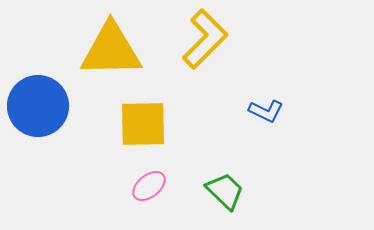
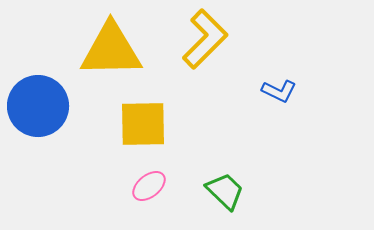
blue L-shape: moved 13 px right, 20 px up
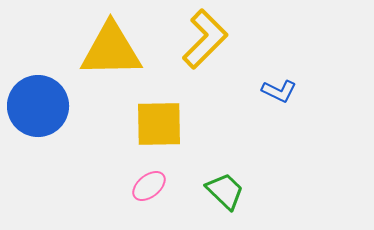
yellow square: moved 16 px right
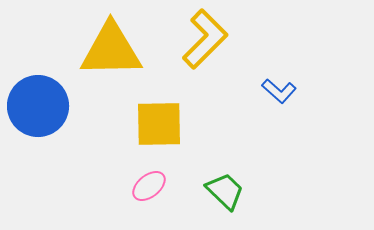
blue L-shape: rotated 16 degrees clockwise
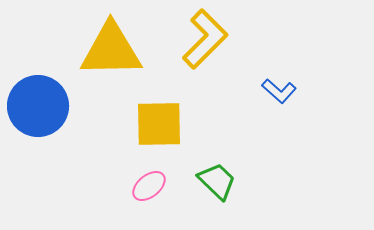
green trapezoid: moved 8 px left, 10 px up
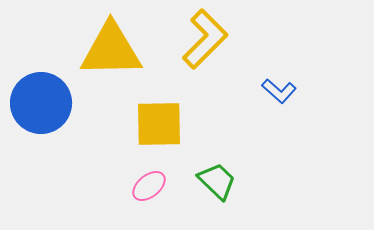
blue circle: moved 3 px right, 3 px up
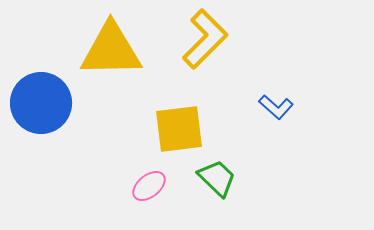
blue L-shape: moved 3 px left, 16 px down
yellow square: moved 20 px right, 5 px down; rotated 6 degrees counterclockwise
green trapezoid: moved 3 px up
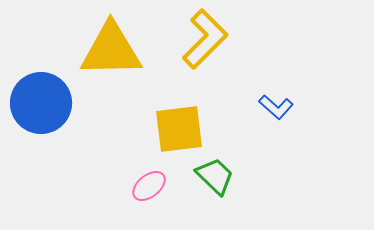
green trapezoid: moved 2 px left, 2 px up
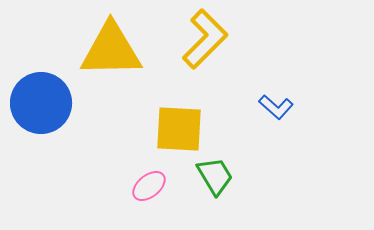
yellow square: rotated 10 degrees clockwise
green trapezoid: rotated 15 degrees clockwise
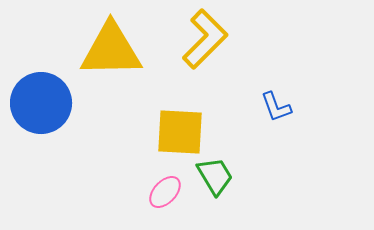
blue L-shape: rotated 28 degrees clockwise
yellow square: moved 1 px right, 3 px down
pink ellipse: moved 16 px right, 6 px down; rotated 8 degrees counterclockwise
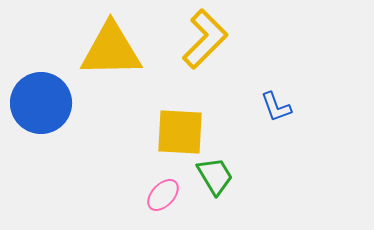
pink ellipse: moved 2 px left, 3 px down
